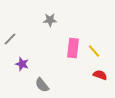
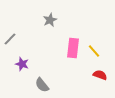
gray star: rotated 24 degrees counterclockwise
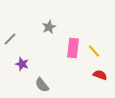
gray star: moved 1 px left, 7 px down
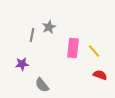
gray line: moved 22 px right, 4 px up; rotated 32 degrees counterclockwise
purple star: rotated 24 degrees counterclockwise
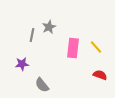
yellow line: moved 2 px right, 4 px up
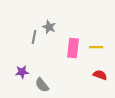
gray star: rotated 24 degrees counterclockwise
gray line: moved 2 px right, 2 px down
yellow line: rotated 48 degrees counterclockwise
purple star: moved 8 px down
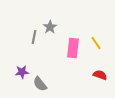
gray star: moved 1 px right; rotated 16 degrees clockwise
yellow line: moved 4 px up; rotated 56 degrees clockwise
gray semicircle: moved 2 px left, 1 px up
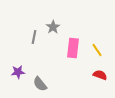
gray star: moved 3 px right
yellow line: moved 1 px right, 7 px down
purple star: moved 4 px left
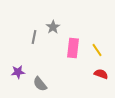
red semicircle: moved 1 px right, 1 px up
